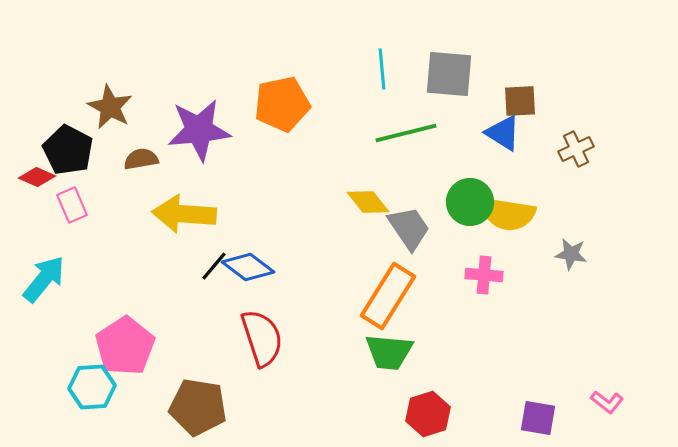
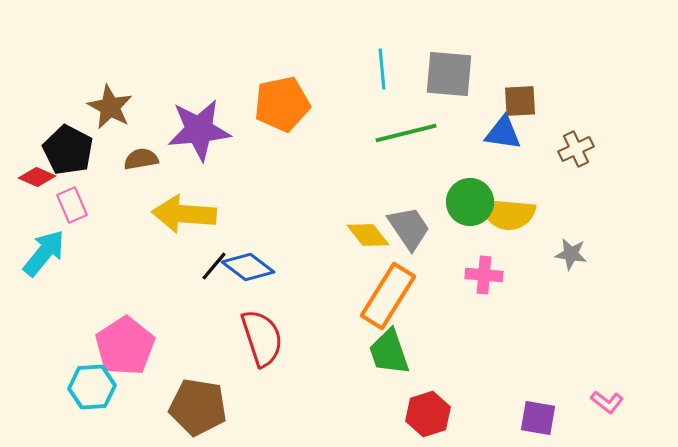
blue triangle: rotated 24 degrees counterclockwise
yellow diamond: moved 33 px down
yellow semicircle: rotated 4 degrees counterclockwise
cyan arrow: moved 26 px up
green trapezoid: rotated 66 degrees clockwise
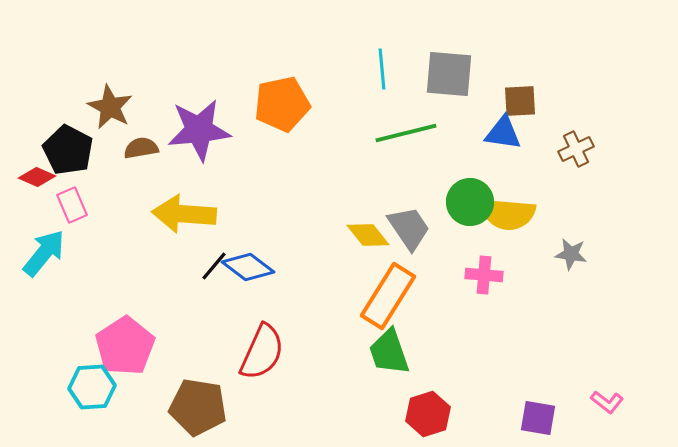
brown semicircle: moved 11 px up
red semicircle: moved 14 px down; rotated 42 degrees clockwise
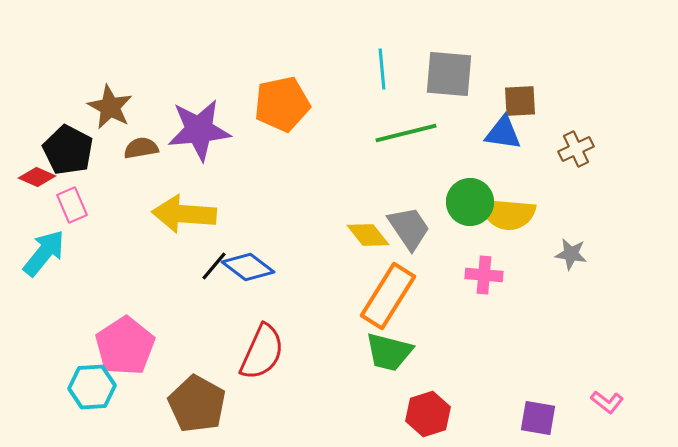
green trapezoid: rotated 57 degrees counterclockwise
brown pentagon: moved 1 px left, 3 px up; rotated 20 degrees clockwise
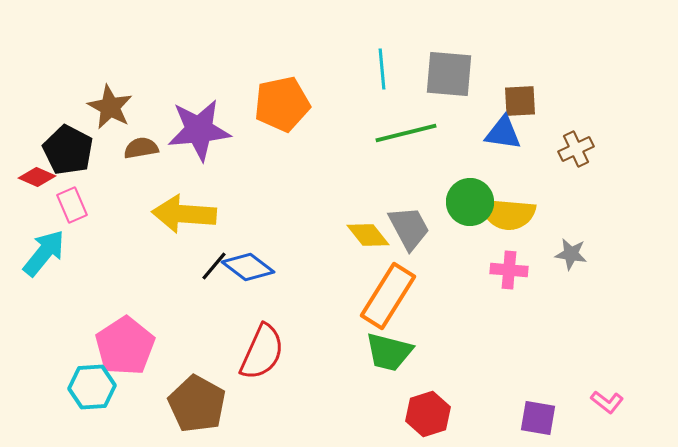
gray trapezoid: rotated 6 degrees clockwise
pink cross: moved 25 px right, 5 px up
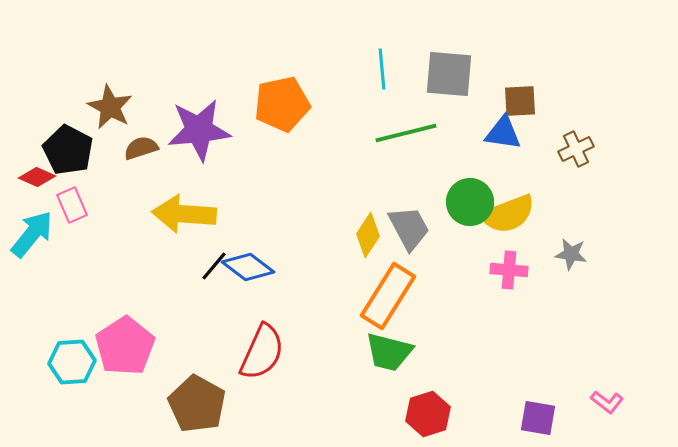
brown semicircle: rotated 8 degrees counterclockwise
yellow semicircle: rotated 26 degrees counterclockwise
yellow diamond: rotated 72 degrees clockwise
cyan arrow: moved 12 px left, 19 px up
cyan hexagon: moved 20 px left, 25 px up
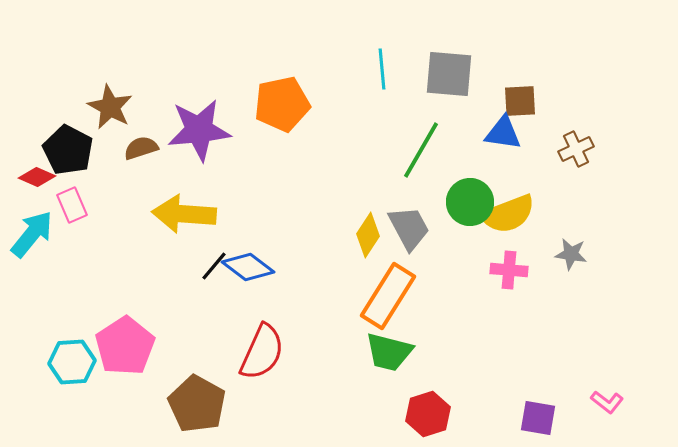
green line: moved 15 px right, 17 px down; rotated 46 degrees counterclockwise
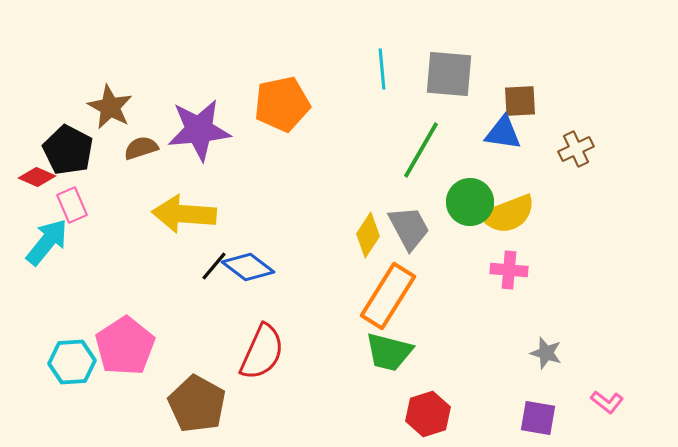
cyan arrow: moved 15 px right, 8 px down
gray star: moved 25 px left, 99 px down; rotated 8 degrees clockwise
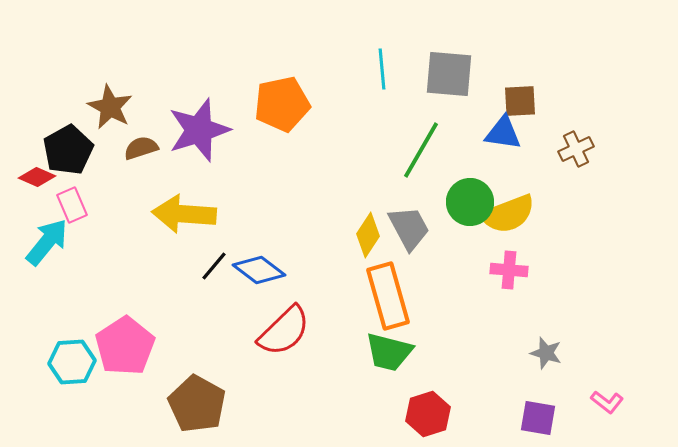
purple star: rotated 12 degrees counterclockwise
black pentagon: rotated 15 degrees clockwise
blue diamond: moved 11 px right, 3 px down
orange rectangle: rotated 48 degrees counterclockwise
red semicircle: moved 22 px right, 21 px up; rotated 22 degrees clockwise
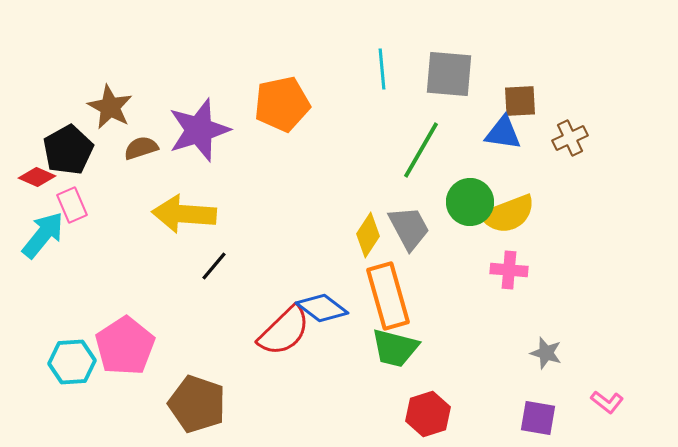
brown cross: moved 6 px left, 11 px up
cyan arrow: moved 4 px left, 7 px up
blue diamond: moved 63 px right, 38 px down
green trapezoid: moved 6 px right, 4 px up
brown pentagon: rotated 10 degrees counterclockwise
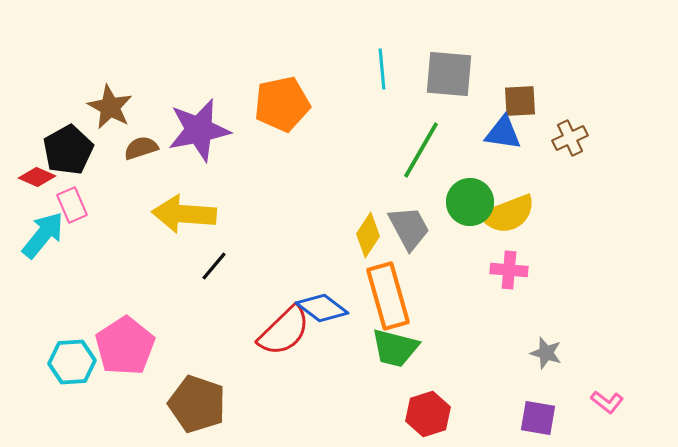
purple star: rotated 6 degrees clockwise
